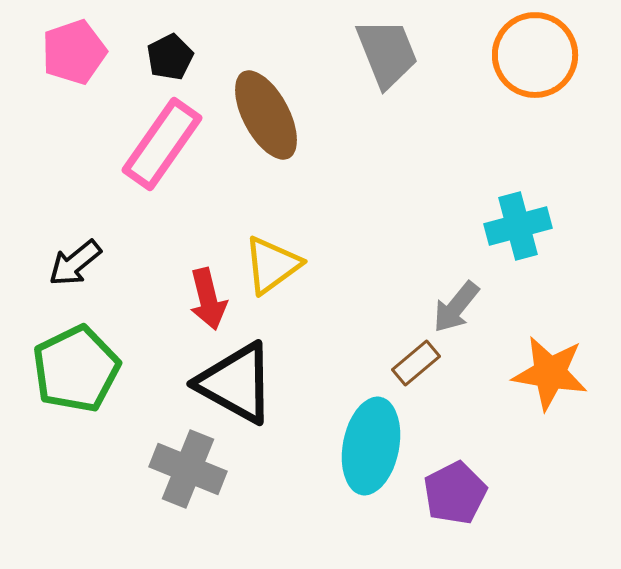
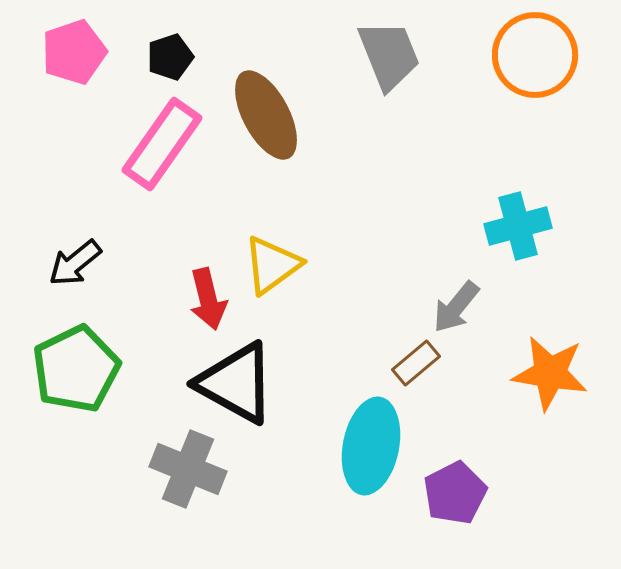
gray trapezoid: moved 2 px right, 2 px down
black pentagon: rotated 9 degrees clockwise
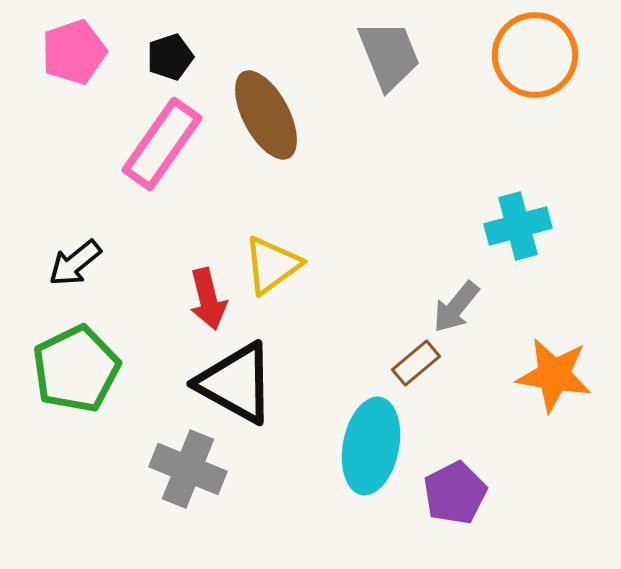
orange star: moved 4 px right, 2 px down
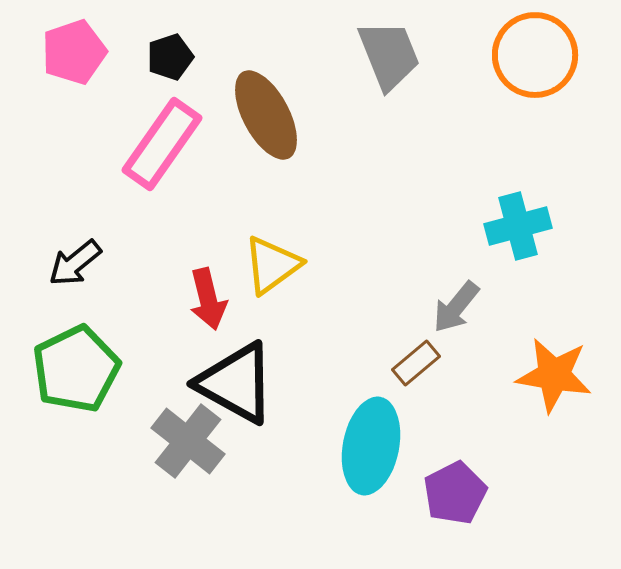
gray cross: moved 28 px up; rotated 16 degrees clockwise
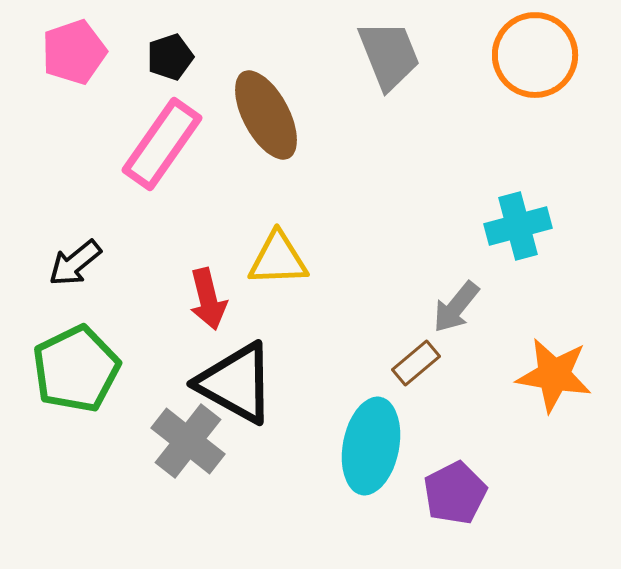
yellow triangle: moved 6 px right, 6 px up; rotated 34 degrees clockwise
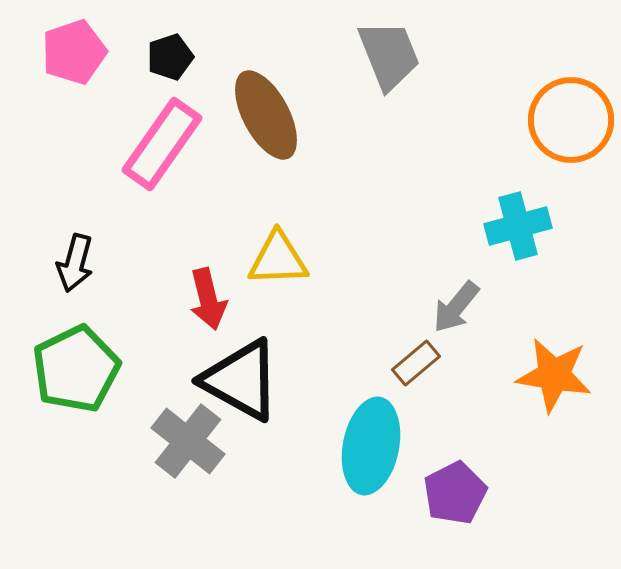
orange circle: moved 36 px right, 65 px down
black arrow: rotated 36 degrees counterclockwise
black triangle: moved 5 px right, 3 px up
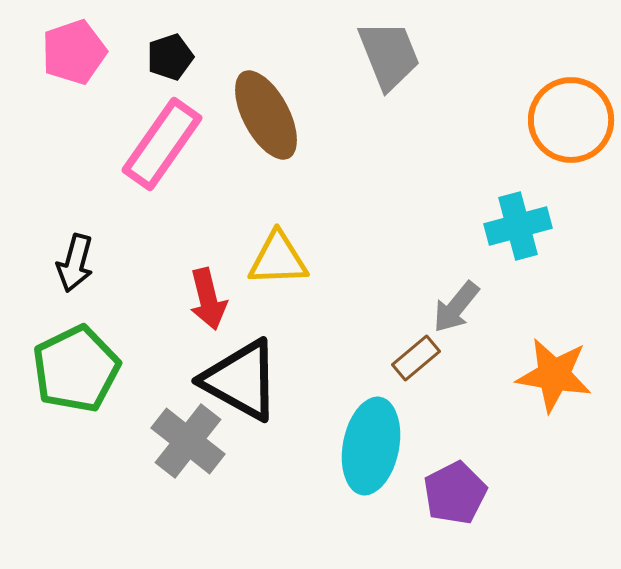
brown rectangle: moved 5 px up
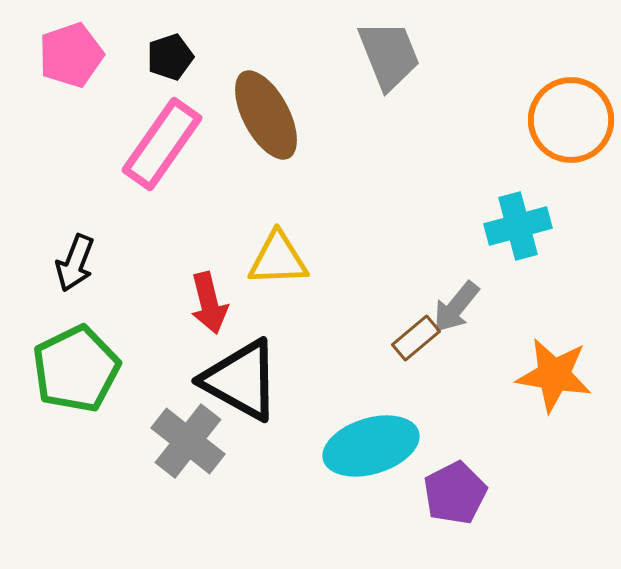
pink pentagon: moved 3 px left, 3 px down
black arrow: rotated 6 degrees clockwise
red arrow: moved 1 px right, 4 px down
brown rectangle: moved 20 px up
cyan ellipse: rotated 62 degrees clockwise
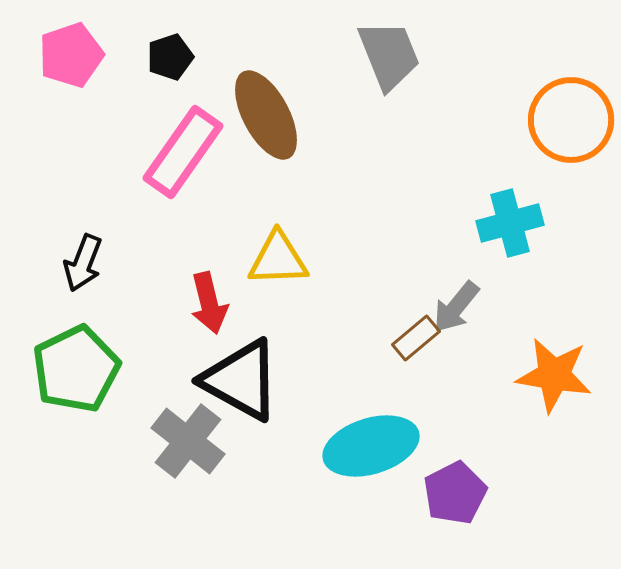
pink rectangle: moved 21 px right, 8 px down
cyan cross: moved 8 px left, 3 px up
black arrow: moved 8 px right
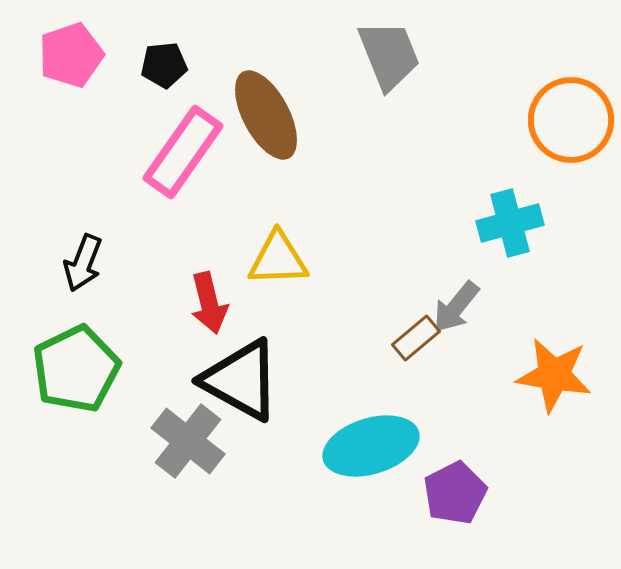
black pentagon: moved 6 px left, 8 px down; rotated 12 degrees clockwise
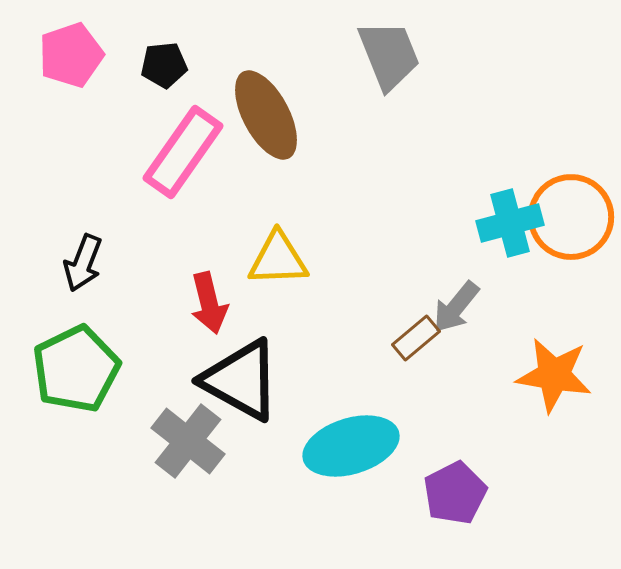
orange circle: moved 97 px down
cyan ellipse: moved 20 px left
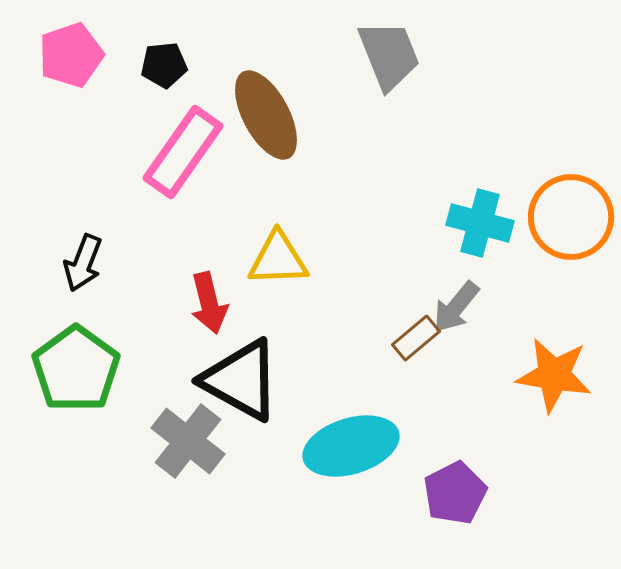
cyan cross: moved 30 px left; rotated 30 degrees clockwise
green pentagon: rotated 10 degrees counterclockwise
